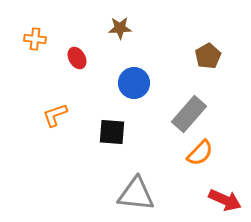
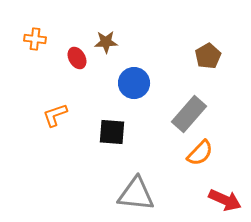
brown star: moved 14 px left, 14 px down
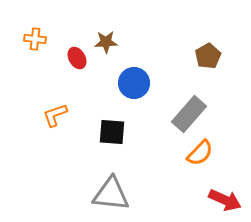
gray triangle: moved 25 px left
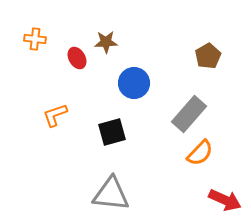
black square: rotated 20 degrees counterclockwise
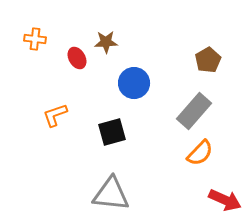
brown pentagon: moved 4 px down
gray rectangle: moved 5 px right, 3 px up
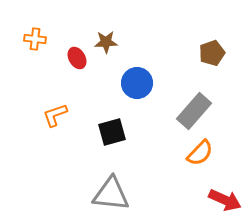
brown pentagon: moved 4 px right, 7 px up; rotated 10 degrees clockwise
blue circle: moved 3 px right
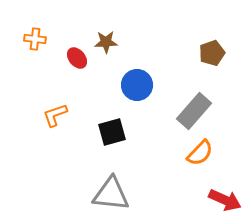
red ellipse: rotated 10 degrees counterclockwise
blue circle: moved 2 px down
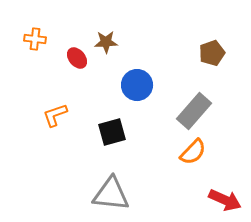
orange semicircle: moved 7 px left, 1 px up
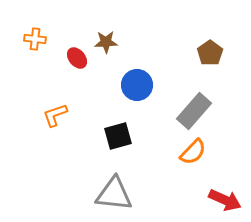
brown pentagon: moved 2 px left; rotated 15 degrees counterclockwise
black square: moved 6 px right, 4 px down
gray triangle: moved 3 px right
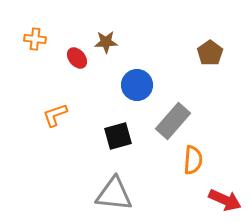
gray rectangle: moved 21 px left, 10 px down
orange semicircle: moved 8 px down; rotated 40 degrees counterclockwise
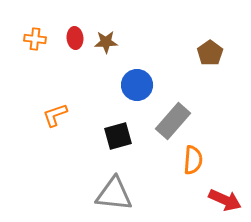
red ellipse: moved 2 px left, 20 px up; rotated 35 degrees clockwise
